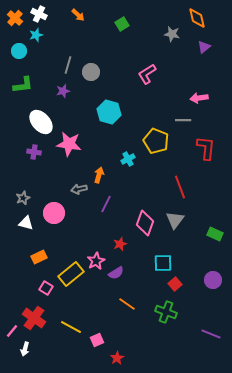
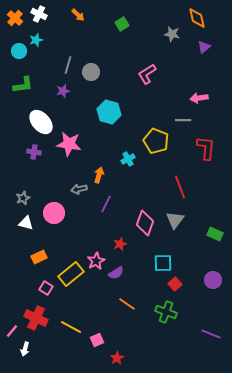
cyan star at (36, 35): moved 5 px down
red cross at (34, 318): moved 2 px right; rotated 10 degrees counterclockwise
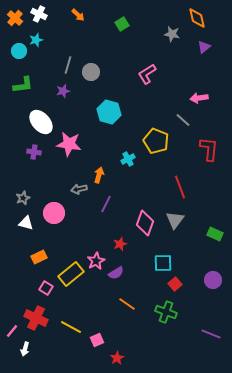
gray line at (183, 120): rotated 42 degrees clockwise
red L-shape at (206, 148): moved 3 px right, 1 px down
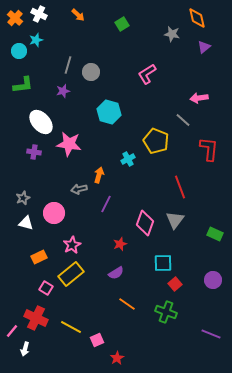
pink star at (96, 261): moved 24 px left, 16 px up
